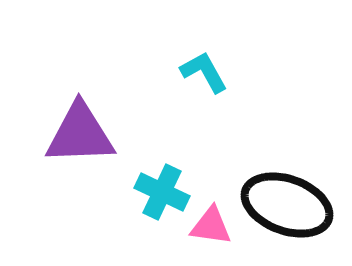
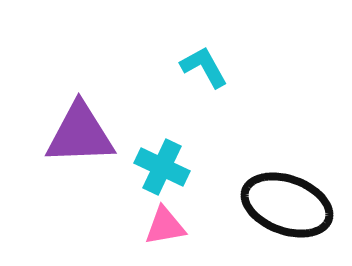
cyan L-shape: moved 5 px up
cyan cross: moved 25 px up
pink triangle: moved 46 px left; rotated 18 degrees counterclockwise
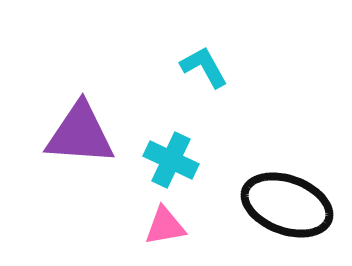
purple triangle: rotated 6 degrees clockwise
cyan cross: moved 9 px right, 7 px up
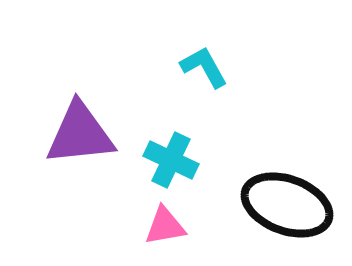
purple triangle: rotated 10 degrees counterclockwise
